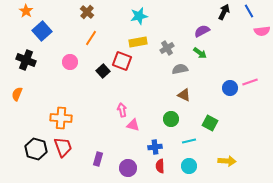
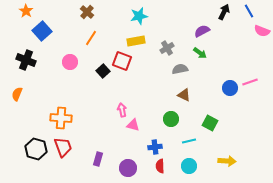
pink semicircle: rotated 28 degrees clockwise
yellow rectangle: moved 2 px left, 1 px up
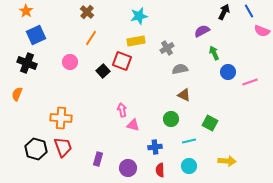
blue square: moved 6 px left, 4 px down; rotated 18 degrees clockwise
green arrow: moved 14 px right; rotated 152 degrees counterclockwise
black cross: moved 1 px right, 3 px down
blue circle: moved 2 px left, 16 px up
red semicircle: moved 4 px down
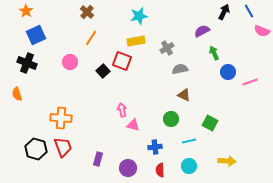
orange semicircle: rotated 40 degrees counterclockwise
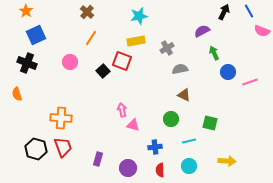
green square: rotated 14 degrees counterclockwise
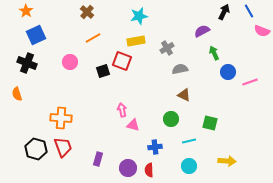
orange line: moved 2 px right; rotated 28 degrees clockwise
black square: rotated 24 degrees clockwise
red semicircle: moved 11 px left
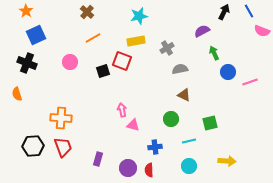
green square: rotated 28 degrees counterclockwise
black hexagon: moved 3 px left, 3 px up; rotated 20 degrees counterclockwise
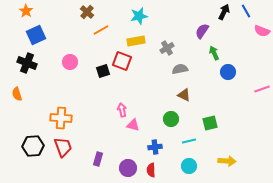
blue line: moved 3 px left
purple semicircle: rotated 28 degrees counterclockwise
orange line: moved 8 px right, 8 px up
pink line: moved 12 px right, 7 px down
red semicircle: moved 2 px right
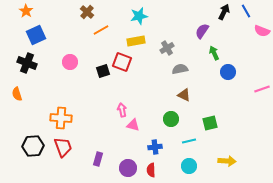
red square: moved 1 px down
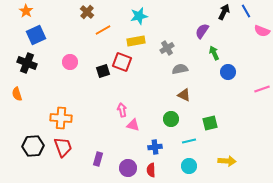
orange line: moved 2 px right
